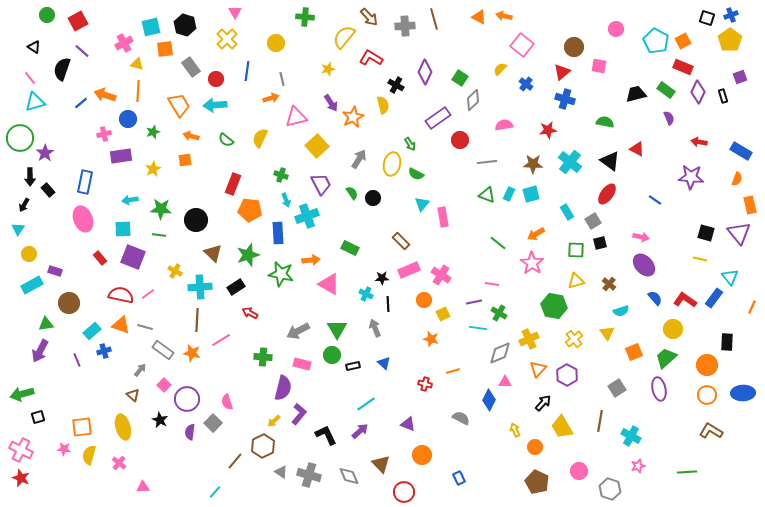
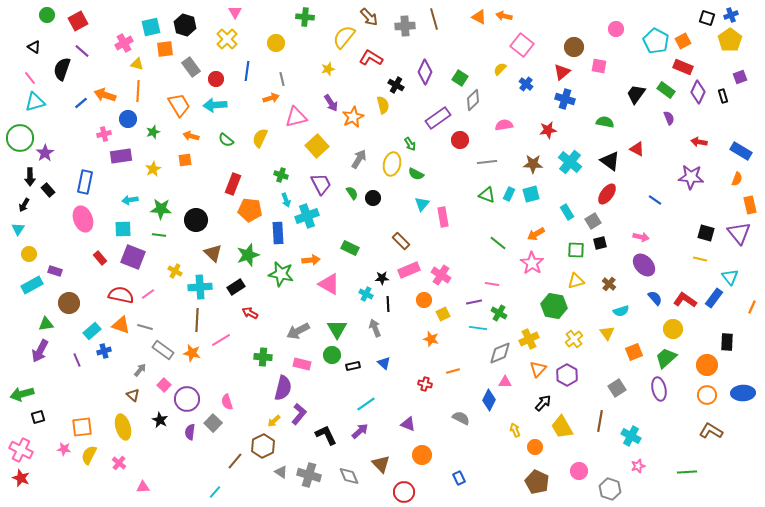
black trapezoid at (636, 94): rotated 40 degrees counterclockwise
yellow semicircle at (89, 455): rotated 12 degrees clockwise
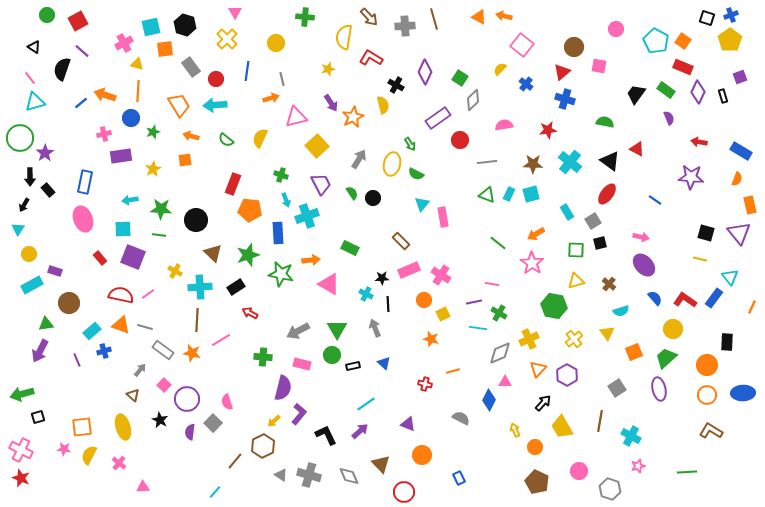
yellow semicircle at (344, 37): rotated 30 degrees counterclockwise
orange square at (683, 41): rotated 28 degrees counterclockwise
blue circle at (128, 119): moved 3 px right, 1 px up
gray triangle at (281, 472): moved 3 px down
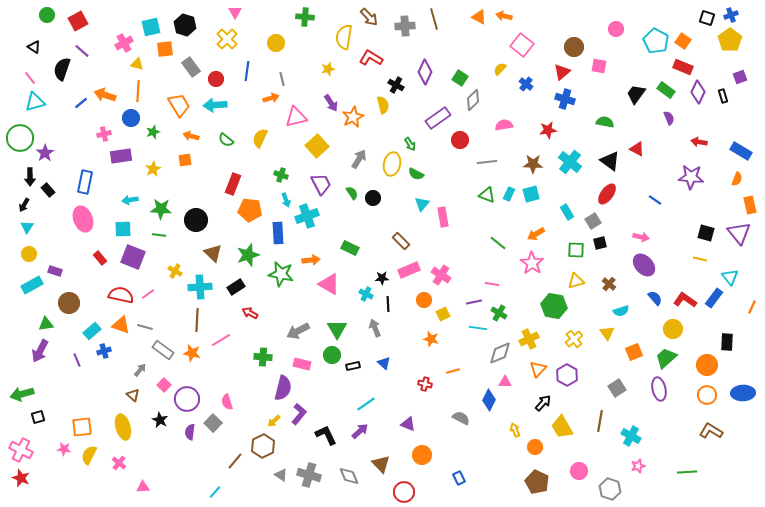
cyan triangle at (18, 229): moved 9 px right, 2 px up
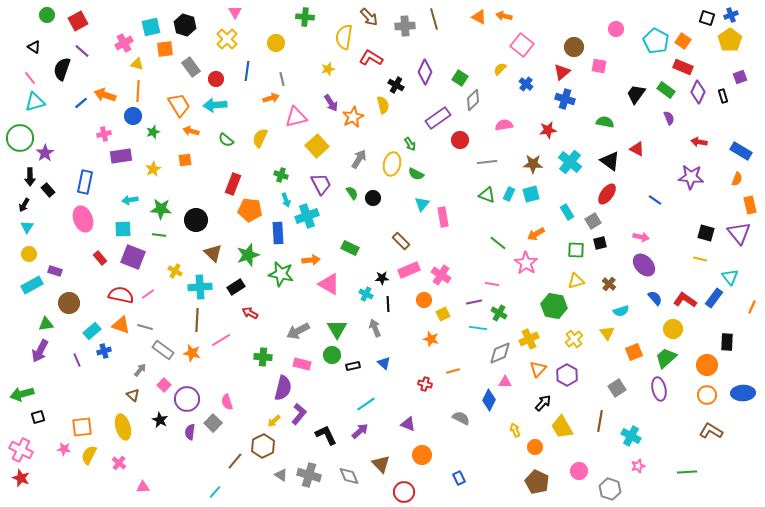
blue circle at (131, 118): moved 2 px right, 2 px up
orange arrow at (191, 136): moved 5 px up
pink star at (532, 263): moved 6 px left
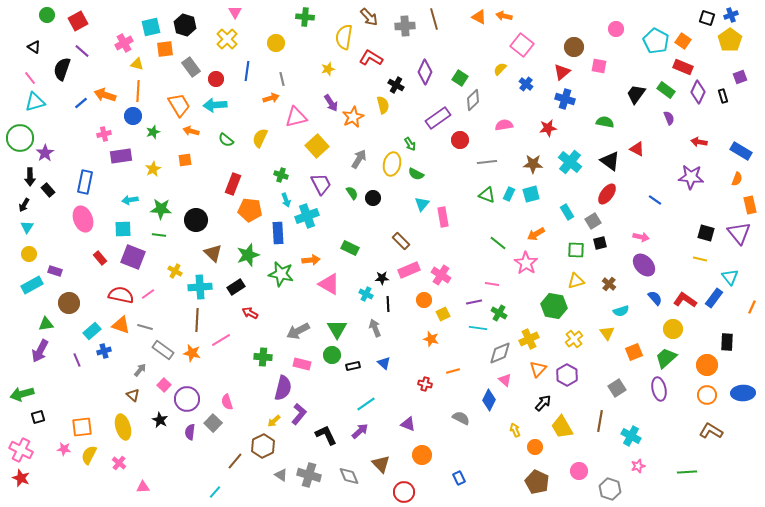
red star at (548, 130): moved 2 px up
pink triangle at (505, 382): moved 2 px up; rotated 40 degrees clockwise
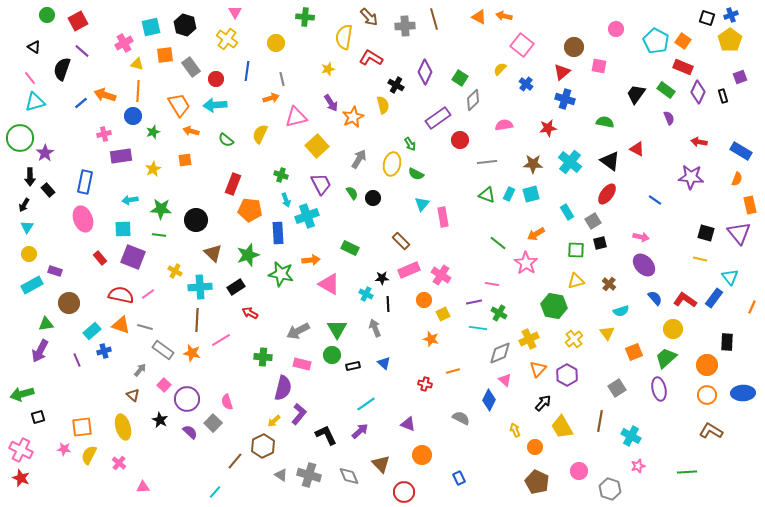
yellow cross at (227, 39): rotated 10 degrees counterclockwise
orange square at (165, 49): moved 6 px down
yellow semicircle at (260, 138): moved 4 px up
purple semicircle at (190, 432): rotated 126 degrees clockwise
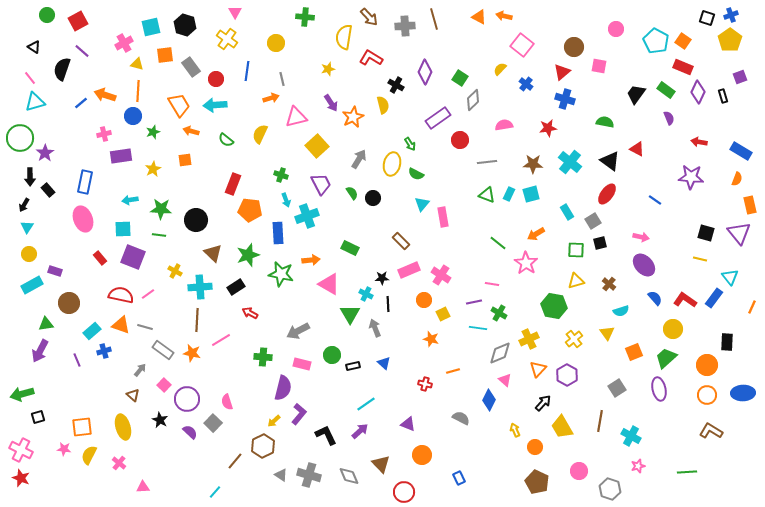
green triangle at (337, 329): moved 13 px right, 15 px up
